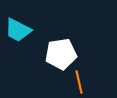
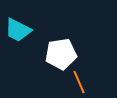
orange line: rotated 10 degrees counterclockwise
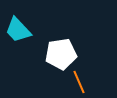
cyan trapezoid: rotated 20 degrees clockwise
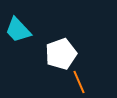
white pentagon: rotated 12 degrees counterclockwise
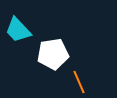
white pentagon: moved 8 px left; rotated 12 degrees clockwise
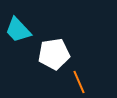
white pentagon: moved 1 px right
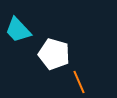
white pentagon: rotated 24 degrees clockwise
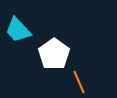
white pentagon: rotated 20 degrees clockwise
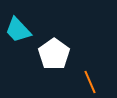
orange line: moved 11 px right
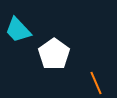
orange line: moved 6 px right, 1 px down
